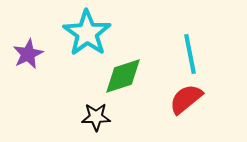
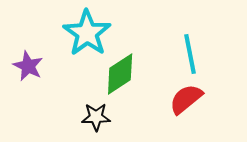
purple star: moved 12 px down; rotated 20 degrees counterclockwise
green diamond: moved 3 px left, 2 px up; rotated 15 degrees counterclockwise
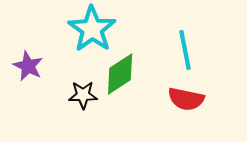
cyan star: moved 5 px right, 4 px up
cyan line: moved 5 px left, 4 px up
red semicircle: rotated 129 degrees counterclockwise
black star: moved 13 px left, 22 px up
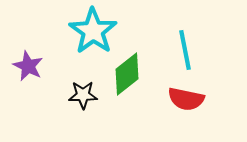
cyan star: moved 1 px right, 2 px down
green diamond: moved 7 px right; rotated 6 degrees counterclockwise
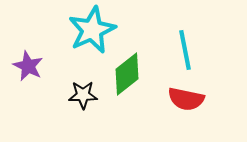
cyan star: moved 1 px left, 1 px up; rotated 12 degrees clockwise
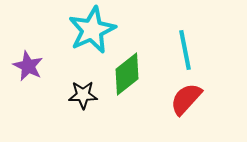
red semicircle: rotated 120 degrees clockwise
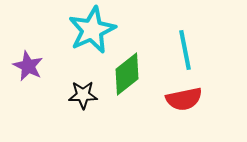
red semicircle: moved 2 px left; rotated 144 degrees counterclockwise
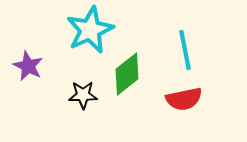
cyan star: moved 2 px left
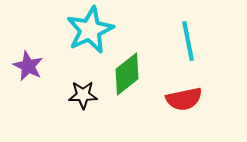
cyan line: moved 3 px right, 9 px up
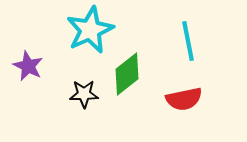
black star: moved 1 px right, 1 px up
